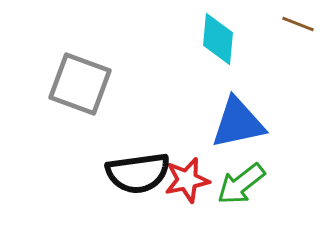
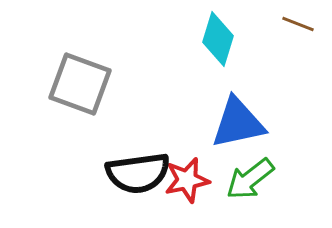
cyan diamond: rotated 12 degrees clockwise
green arrow: moved 9 px right, 5 px up
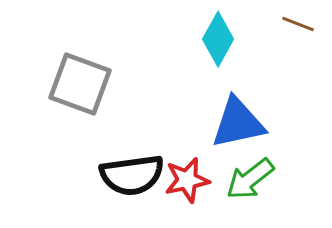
cyan diamond: rotated 12 degrees clockwise
black semicircle: moved 6 px left, 2 px down
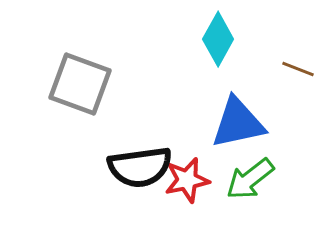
brown line: moved 45 px down
black semicircle: moved 8 px right, 8 px up
